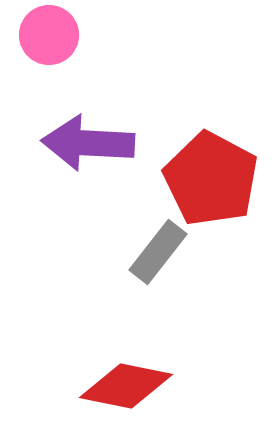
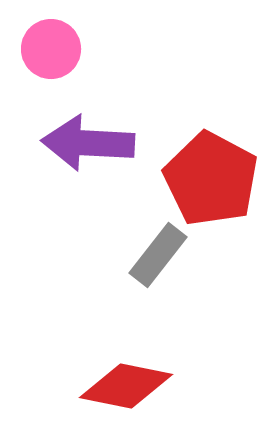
pink circle: moved 2 px right, 14 px down
gray rectangle: moved 3 px down
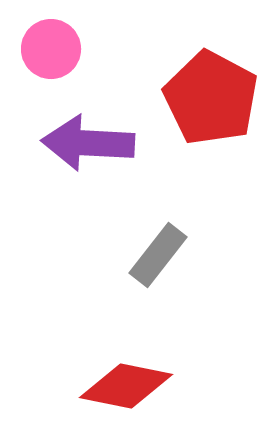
red pentagon: moved 81 px up
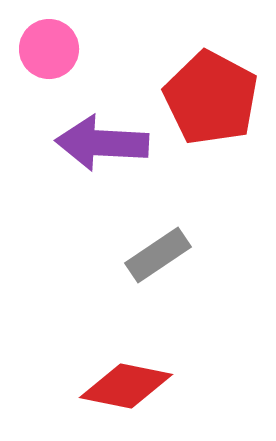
pink circle: moved 2 px left
purple arrow: moved 14 px right
gray rectangle: rotated 18 degrees clockwise
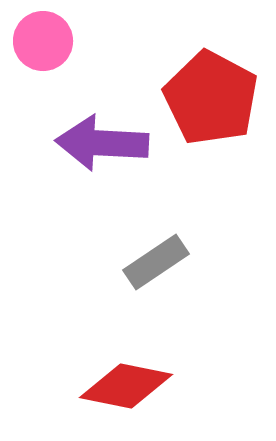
pink circle: moved 6 px left, 8 px up
gray rectangle: moved 2 px left, 7 px down
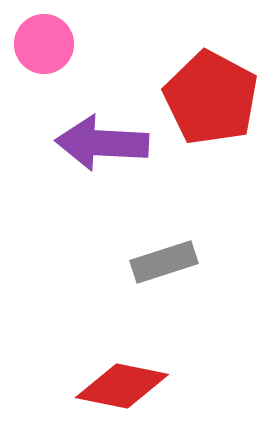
pink circle: moved 1 px right, 3 px down
gray rectangle: moved 8 px right; rotated 16 degrees clockwise
red diamond: moved 4 px left
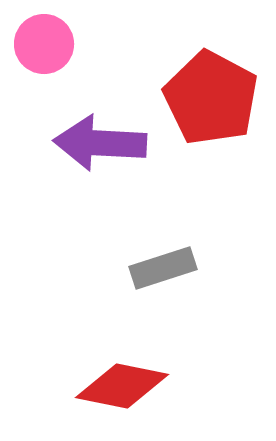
purple arrow: moved 2 px left
gray rectangle: moved 1 px left, 6 px down
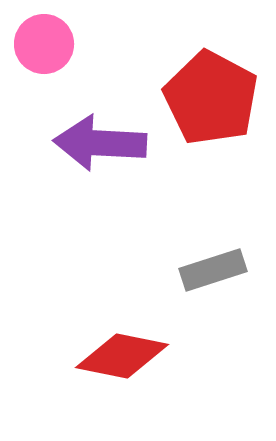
gray rectangle: moved 50 px right, 2 px down
red diamond: moved 30 px up
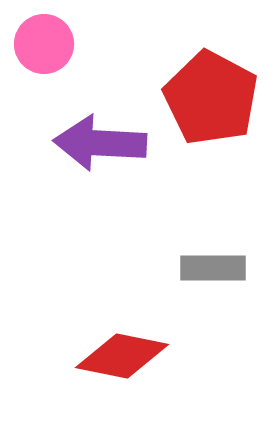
gray rectangle: moved 2 px up; rotated 18 degrees clockwise
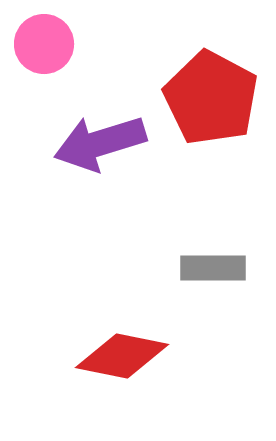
purple arrow: rotated 20 degrees counterclockwise
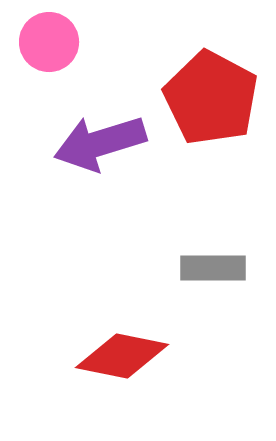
pink circle: moved 5 px right, 2 px up
